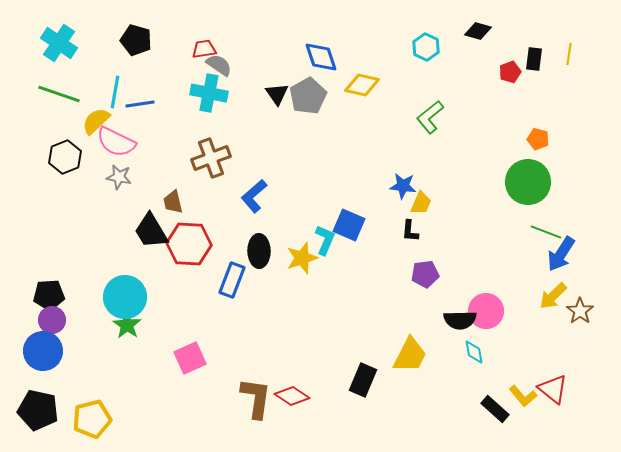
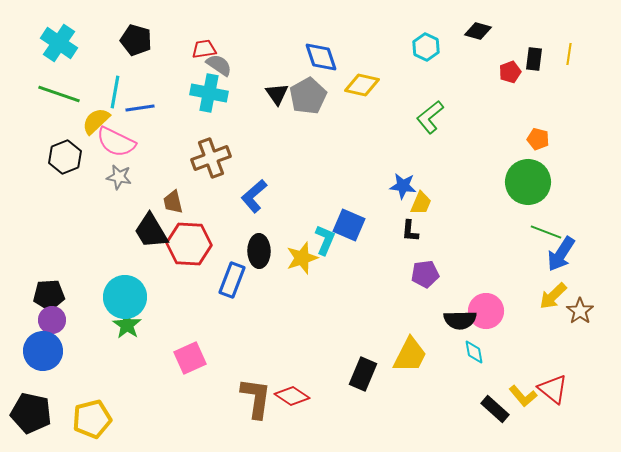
blue line at (140, 104): moved 4 px down
black rectangle at (363, 380): moved 6 px up
black pentagon at (38, 410): moved 7 px left, 3 px down
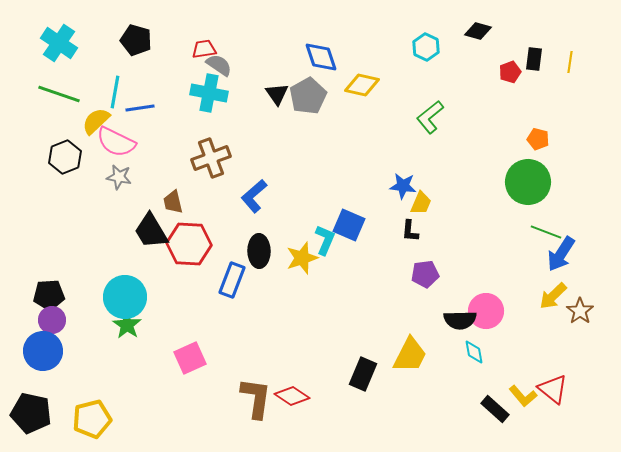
yellow line at (569, 54): moved 1 px right, 8 px down
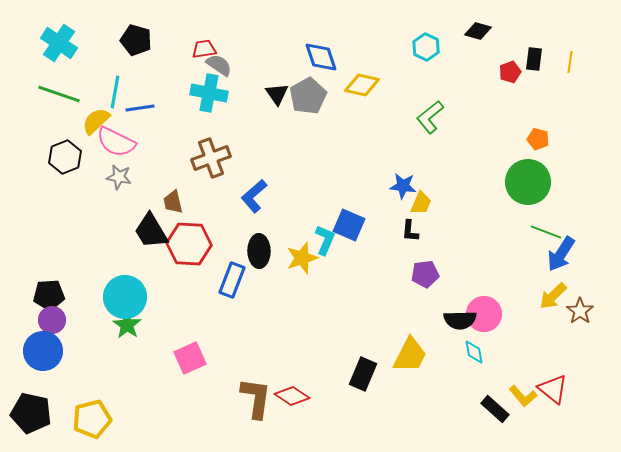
pink circle at (486, 311): moved 2 px left, 3 px down
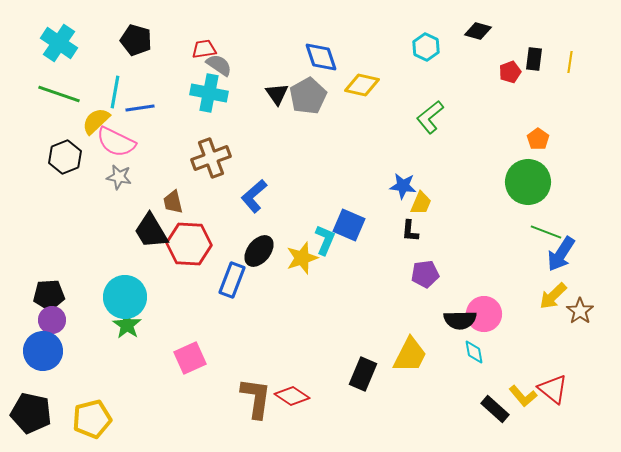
orange pentagon at (538, 139): rotated 20 degrees clockwise
black ellipse at (259, 251): rotated 40 degrees clockwise
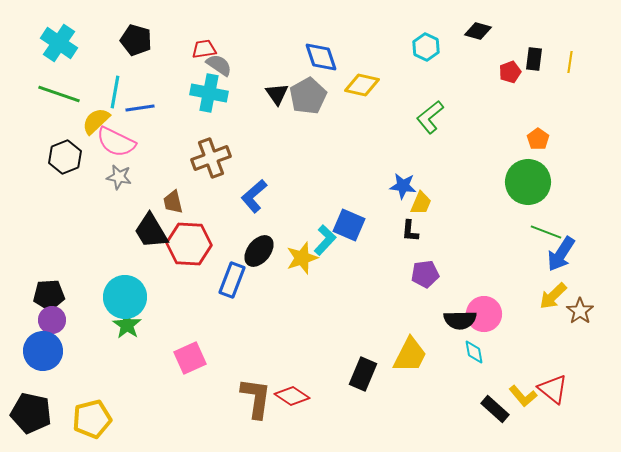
cyan L-shape at (325, 240): rotated 20 degrees clockwise
